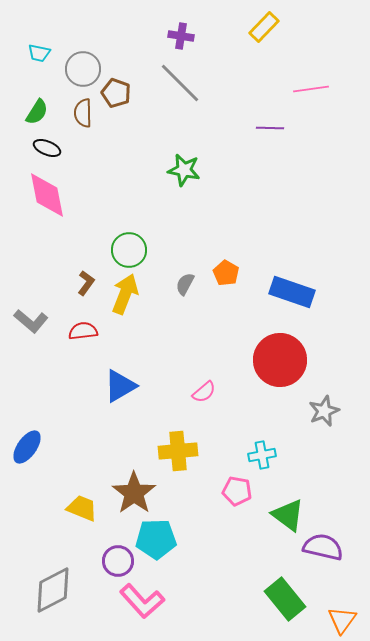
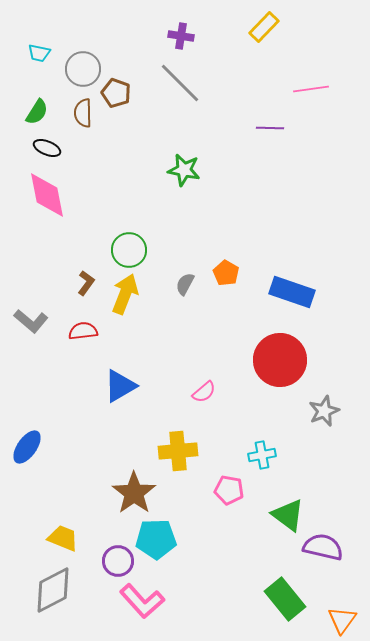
pink pentagon: moved 8 px left, 1 px up
yellow trapezoid: moved 19 px left, 30 px down
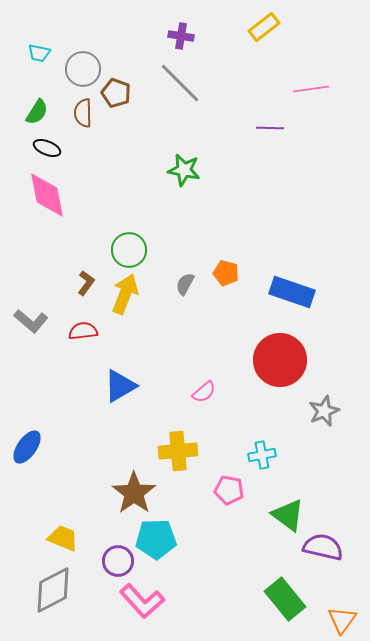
yellow rectangle: rotated 8 degrees clockwise
orange pentagon: rotated 15 degrees counterclockwise
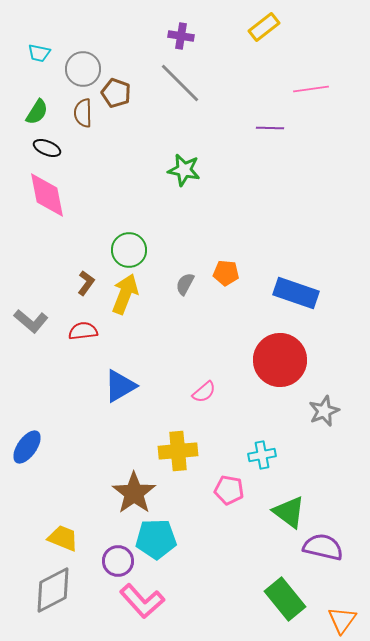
orange pentagon: rotated 10 degrees counterclockwise
blue rectangle: moved 4 px right, 1 px down
green triangle: moved 1 px right, 3 px up
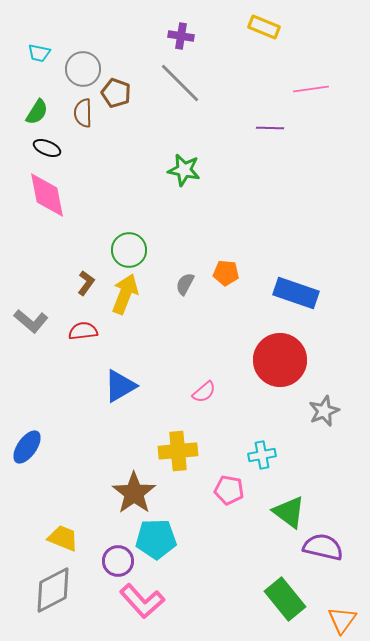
yellow rectangle: rotated 60 degrees clockwise
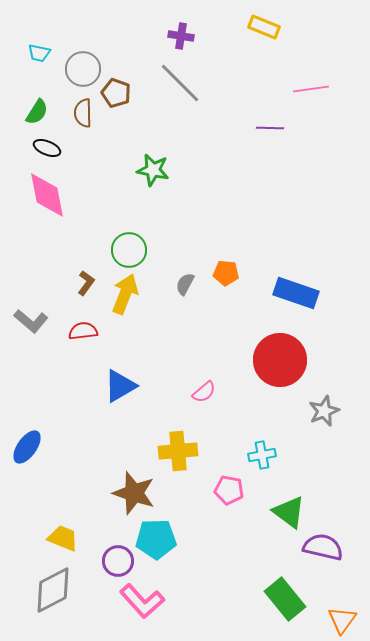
green star: moved 31 px left
brown star: rotated 18 degrees counterclockwise
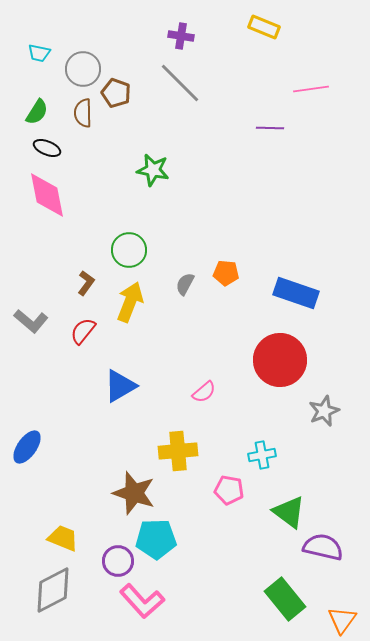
yellow arrow: moved 5 px right, 8 px down
red semicircle: rotated 44 degrees counterclockwise
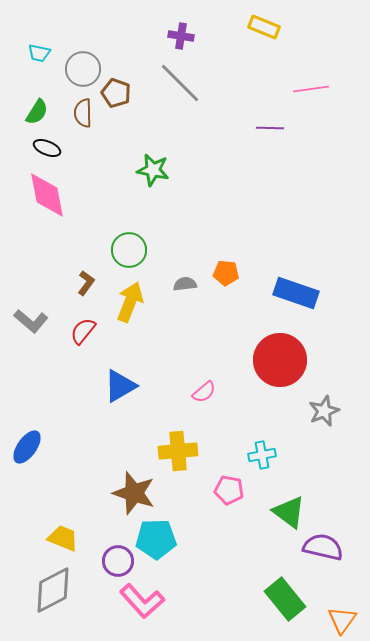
gray semicircle: rotated 55 degrees clockwise
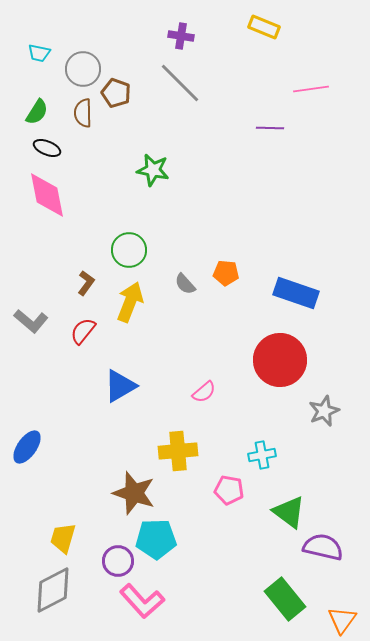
gray semicircle: rotated 125 degrees counterclockwise
yellow trapezoid: rotated 96 degrees counterclockwise
